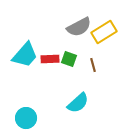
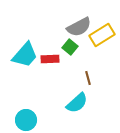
yellow rectangle: moved 2 px left, 3 px down
green square: moved 1 px right, 12 px up; rotated 21 degrees clockwise
brown line: moved 5 px left, 13 px down
cyan semicircle: moved 1 px left
cyan circle: moved 2 px down
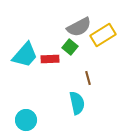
yellow rectangle: moved 1 px right
cyan semicircle: rotated 60 degrees counterclockwise
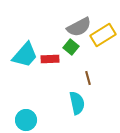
green square: moved 1 px right
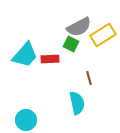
green square: moved 3 px up; rotated 14 degrees counterclockwise
brown line: moved 1 px right
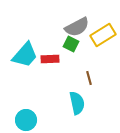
gray semicircle: moved 2 px left
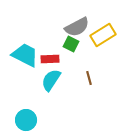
cyan trapezoid: rotated 104 degrees counterclockwise
cyan semicircle: moved 26 px left, 23 px up; rotated 135 degrees counterclockwise
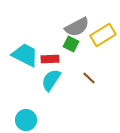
brown line: rotated 32 degrees counterclockwise
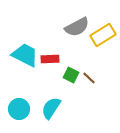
green square: moved 31 px down
cyan semicircle: moved 28 px down
cyan circle: moved 7 px left, 11 px up
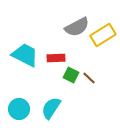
red rectangle: moved 6 px right, 1 px up
